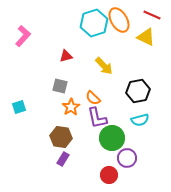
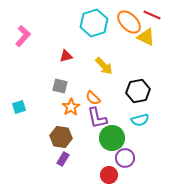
orange ellipse: moved 10 px right, 2 px down; rotated 15 degrees counterclockwise
purple circle: moved 2 px left
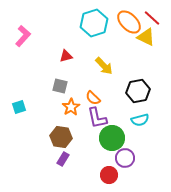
red line: moved 3 px down; rotated 18 degrees clockwise
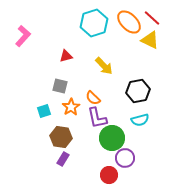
yellow triangle: moved 4 px right, 3 px down
cyan square: moved 25 px right, 4 px down
